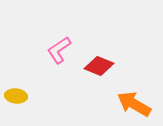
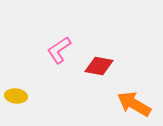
red diamond: rotated 12 degrees counterclockwise
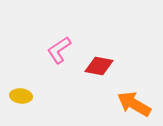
yellow ellipse: moved 5 px right
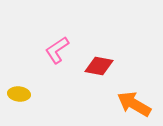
pink L-shape: moved 2 px left
yellow ellipse: moved 2 px left, 2 px up
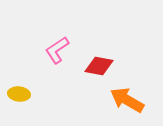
orange arrow: moved 7 px left, 4 px up
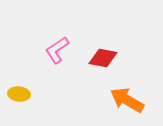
red diamond: moved 4 px right, 8 px up
